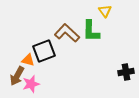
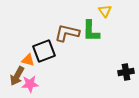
brown L-shape: rotated 30 degrees counterclockwise
pink star: moved 1 px left; rotated 12 degrees clockwise
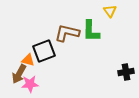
yellow triangle: moved 5 px right
brown arrow: moved 2 px right, 2 px up
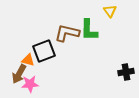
green L-shape: moved 2 px left, 1 px up
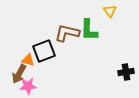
pink star: moved 2 px left, 2 px down
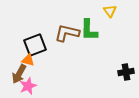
black square: moved 9 px left, 6 px up
pink star: rotated 18 degrees counterclockwise
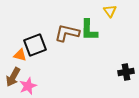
orange triangle: moved 8 px left, 5 px up
brown arrow: moved 6 px left, 3 px down
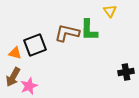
orange triangle: moved 5 px left, 2 px up
pink star: moved 1 px right
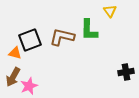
brown L-shape: moved 5 px left, 4 px down
black square: moved 5 px left, 5 px up
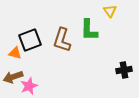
brown L-shape: moved 3 px down; rotated 85 degrees counterclockwise
black cross: moved 2 px left, 2 px up
brown arrow: rotated 42 degrees clockwise
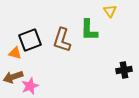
pink star: moved 1 px right
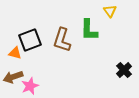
black cross: rotated 35 degrees counterclockwise
